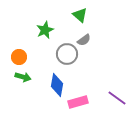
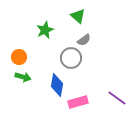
green triangle: moved 2 px left, 1 px down
gray circle: moved 4 px right, 4 px down
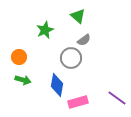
green arrow: moved 3 px down
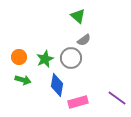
green star: moved 29 px down
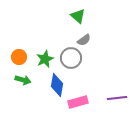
purple line: rotated 42 degrees counterclockwise
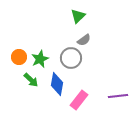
green triangle: rotated 35 degrees clockwise
green star: moved 5 px left
green arrow: moved 8 px right; rotated 28 degrees clockwise
blue diamond: moved 1 px up
purple line: moved 1 px right, 2 px up
pink rectangle: moved 1 px right, 2 px up; rotated 36 degrees counterclockwise
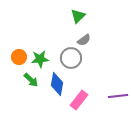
green star: rotated 18 degrees clockwise
